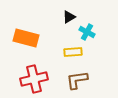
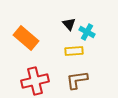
black triangle: moved 7 px down; rotated 40 degrees counterclockwise
orange rectangle: rotated 25 degrees clockwise
yellow rectangle: moved 1 px right, 1 px up
red cross: moved 1 px right, 2 px down
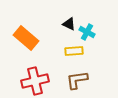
black triangle: rotated 24 degrees counterclockwise
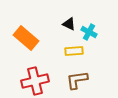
cyan cross: moved 2 px right
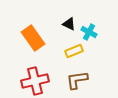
orange rectangle: moved 7 px right; rotated 15 degrees clockwise
yellow rectangle: rotated 18 degrees counterclockwise
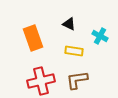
cyan cross: moved 11 px right, 4 px down
orange rectangle: rotated 15 degrees clockwise
yellow rectangle: rotated 30 degrees clockwise
red cross: moved 6 px right
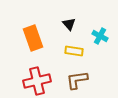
black triangle: rotated 24 degrees clockwise
red cross: moved 4 px left
